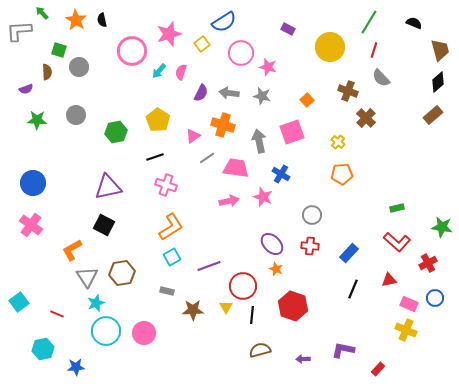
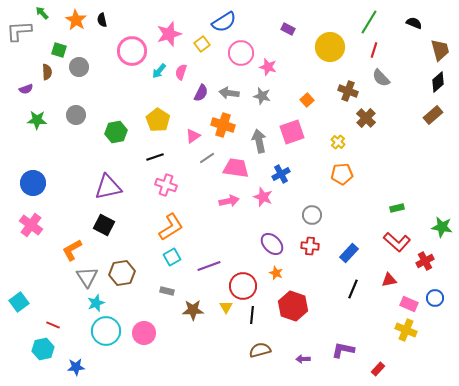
blue cross at (281, 174): rotated 30 degrees clockwise
red cross at (428, 263): moved 3 px left, 2 px up
orange star at (276, 269): moved 4 px down
red line at (57, 314): moved 4 px left, 11 px down
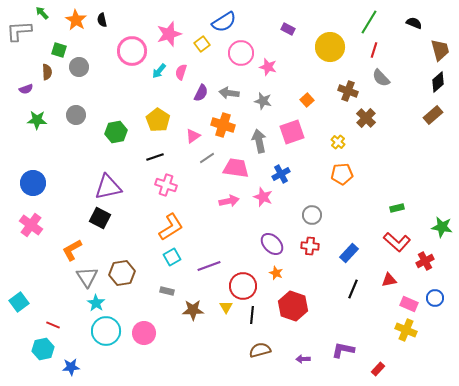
gray star at (262, 96): moved 1 px right, 5 px down
black square at (104, 225): moved 4 px left, 7 px up
cyan star at (96, 303): rotated 18 degrees counterclockwise
blue star at (76, 367): moved 5 px left
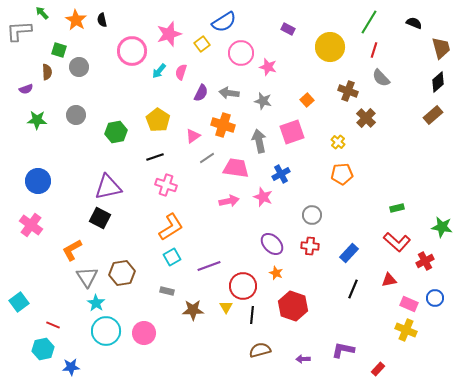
brown trapezoid at (440, 50): moved 1 px right, 2 px up
blue circle at (33, 183): moved 5 px right, 2 px up
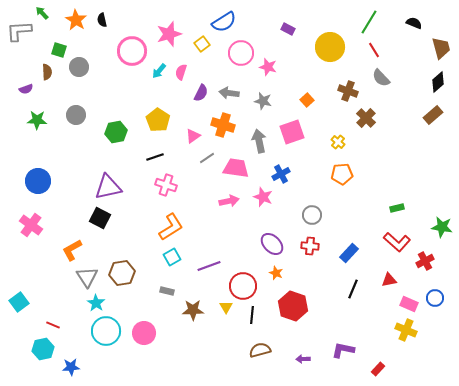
red line at (374, 50): rotated 49 degrees counterclockwise
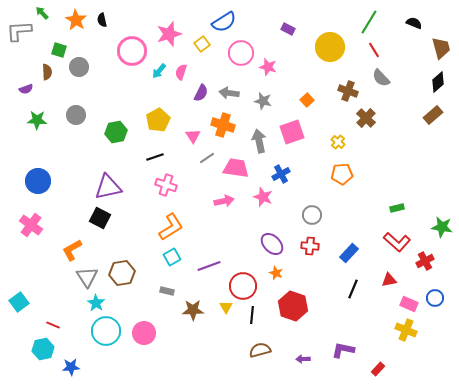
yellow pentagon at (158, 120): rotated 10 degrees clockwise
pink triangle at (193, 136): rotated 28 degrees counterclockwise
pink arrow at (229, 201): moved 5 px left
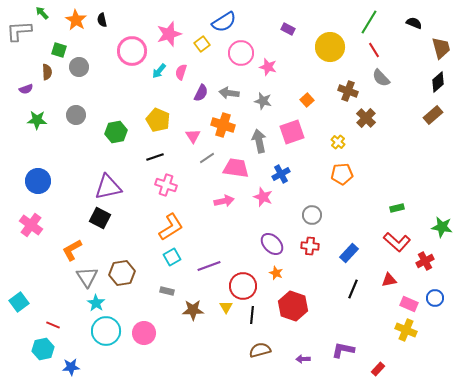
yellow pentagon at (158, 120): rotated 20 degrees counterclockwise
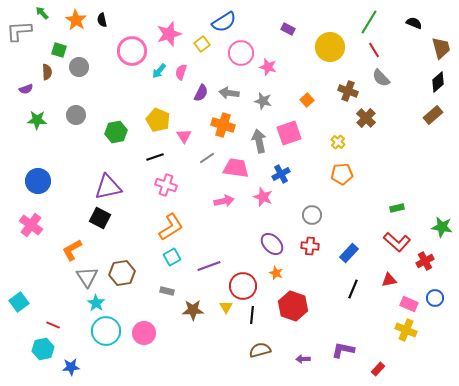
pink square at (292, 132): moved 3 px left, 1 px down
pink triangle at (193, 136): moved 9 px left
